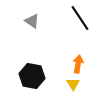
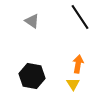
black line: moved 1 px up
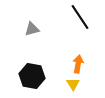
gray triangle: moved 8 px down; rotated 49 degrees counterclockwise
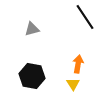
black line: moved 5 px right
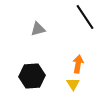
gray triangle: moved 6 px right
black hexagon: rotated 15 degrees counterclockwise
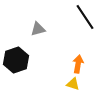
black hexagon: moved 16 px left, 16 px up; rotated 15 degrees counterclockwise
yellow triangle: rotated 40 degrees counterclockwise
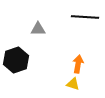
black line: rotated 52 degrees counterclockwise
gray triangle: rotated 14 degrees clockwise
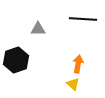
black line: moved 2 px left, 2 px down
yellow triangle: rotated 24 degrees clockwise
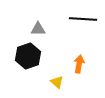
black hexagon: moved 12 px right, 4 px up
orange arrow: moved 1 px right
yellow triangle: moved 16 px left, 2 px up
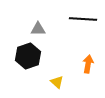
orange arrow: moved 9 px right
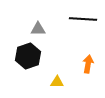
yellow triangle: rotated 40 degrees counterclockwise
